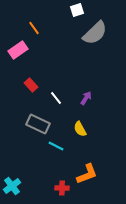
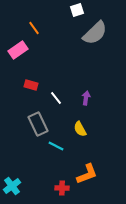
red rectangle: rotated 32 degrees counterclockwise
purple arrow: rotated 24 degrees counterclockwise
gray rectangle: rotated 40 degrees clockwise
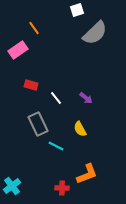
purple arrow: rotated 120 degrees clockwise
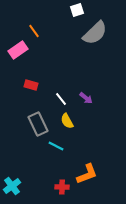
orange line: moved 3 px down
white line: moved 5 px right, 1 px down
yellow semicircle: moved 13 px left, 8 px up
red cross: moved 1 px up
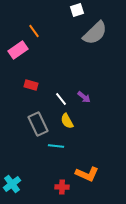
purple arrow: moved 2 px left, 1 px up
cyan line: rotated 21 degrees counterclockwise
orange L-shape: rotated 45 degrees clockwise
cyan cross: moved 2 px up
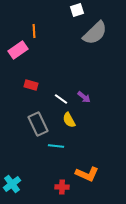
orange line: rotated 32 degrees clockwise
white line: rotated 16 degrees counterclockwise
yellow semicircle: moved 2 px right, 1 px up
